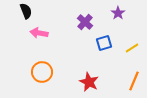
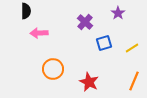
black semicircle: rotated 21 degrees clockwise
pink arrow: rotated 12 degrees counterclockwise
orange circle: moved 11 px right, 3 px up
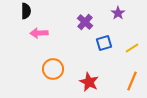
orange line: moved 2 px left
